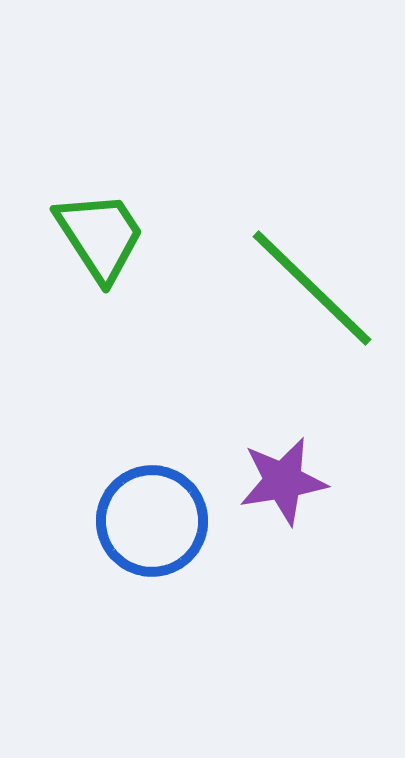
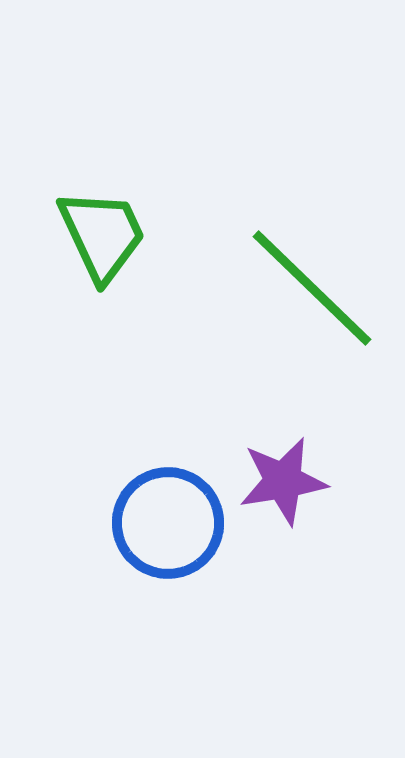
green trapezoid: moved 2 px right, 1 px up; rotated 8 degrees clockwise
blue circle: moved 16 px right, 2 px down
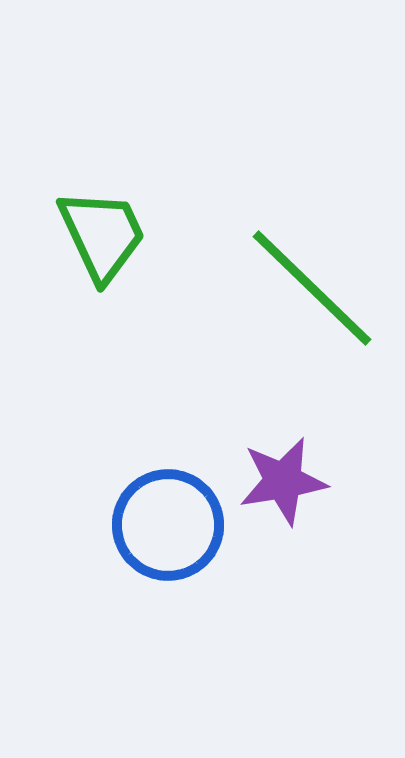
blue circle: moved 2 px down
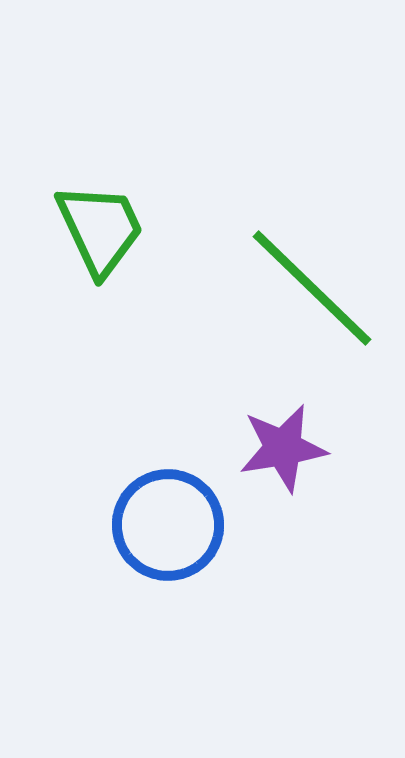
green trapezoid: moved 2 px left, 6 px up
purple star: moved 33 px up
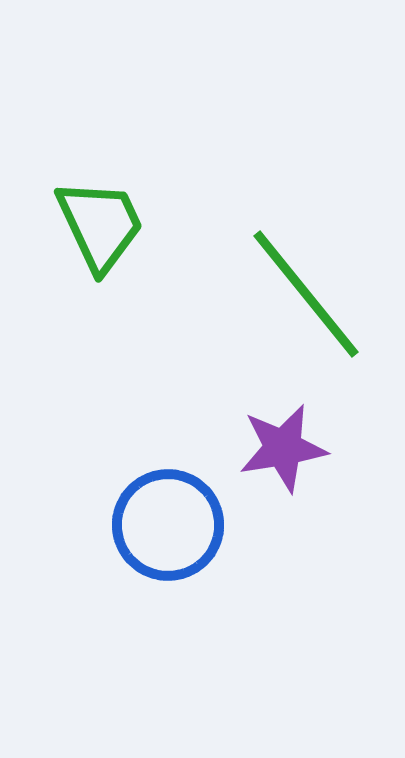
green trapezoid: moved 4 px up
green line: moved 6 px left, 6 px down; rotated 7 degrees clockwise
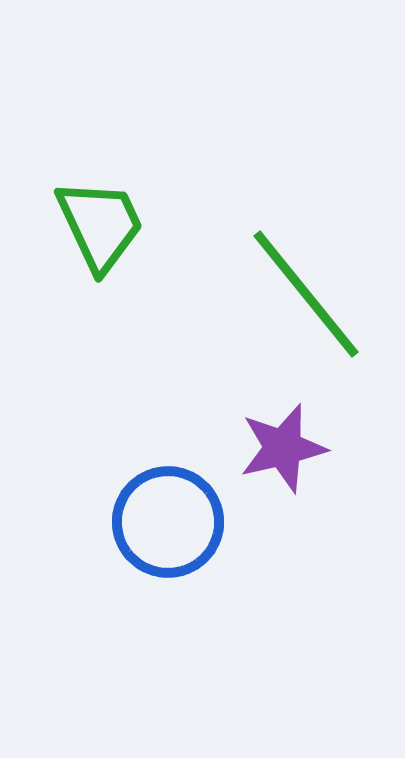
purple star: rotated 4 degrees counterclockwise
blue circle: moved 3 px up
